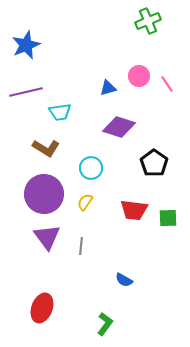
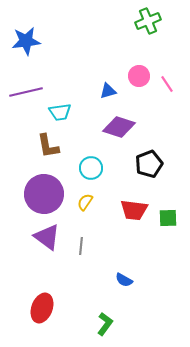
blue star: moved 4 px up; rotated 16 degrees clockwise
blue triangle: moved 3 px down
brown L-shape: moved 2 px right, 2 px up; rotated 48 degrees clockwise
black pentagon: moved 5 px left, 1 px down; rotated 16 degrees clockwise
purple triangle: rotated 16 degrees counterclockwise
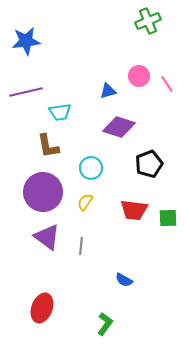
purple circle: moved 1 px left, 2 px up
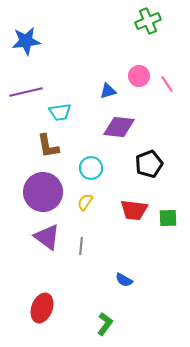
purple diamond: rotated 12 degrees counterclockwise
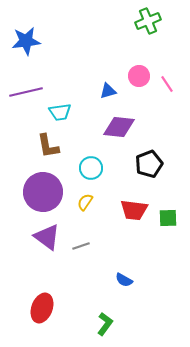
gray line: rotated 66 degrees clockwise
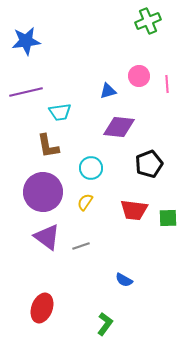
pink line: rotated 30 degrees clockwise
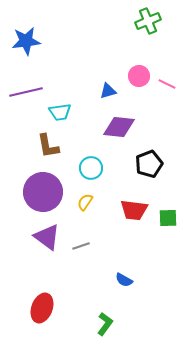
pink line: rotated 60 degrees counterclockwise
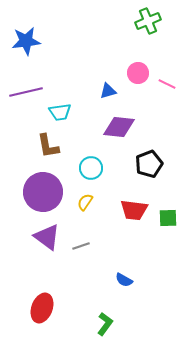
pink circle: moved 1 px left, 3 px up
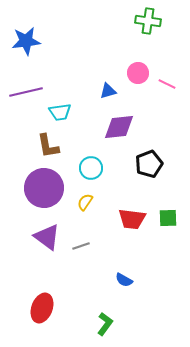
green cross: rotated 30 degrees clockwise
purple diamond: rotated 12 degrees counterclockwise
purple circle: moved 1 px right, 4 px up
red trapezoid: moved 2 px left, 9 px down
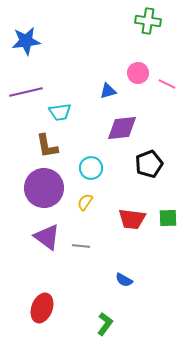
purple diamond: moved 3 px right, 1 px down
brown L-shape: moved 1 px left
gray line: rotated 24 degrees clockwise
